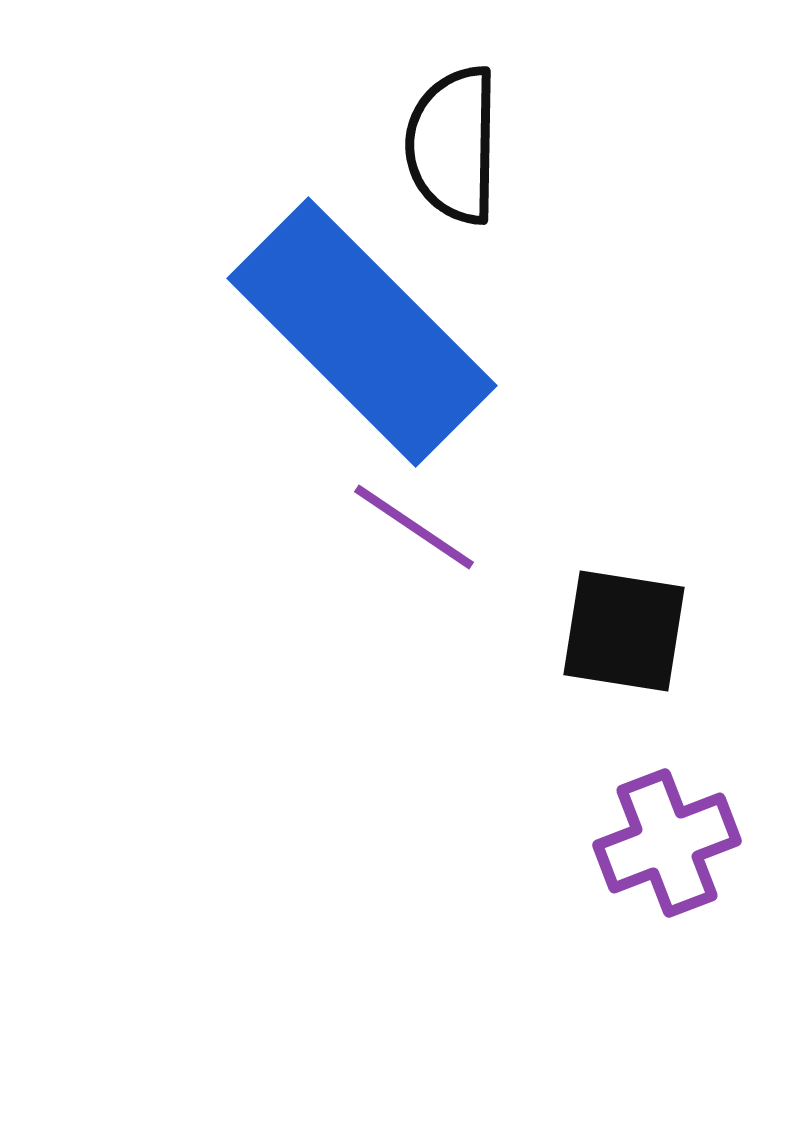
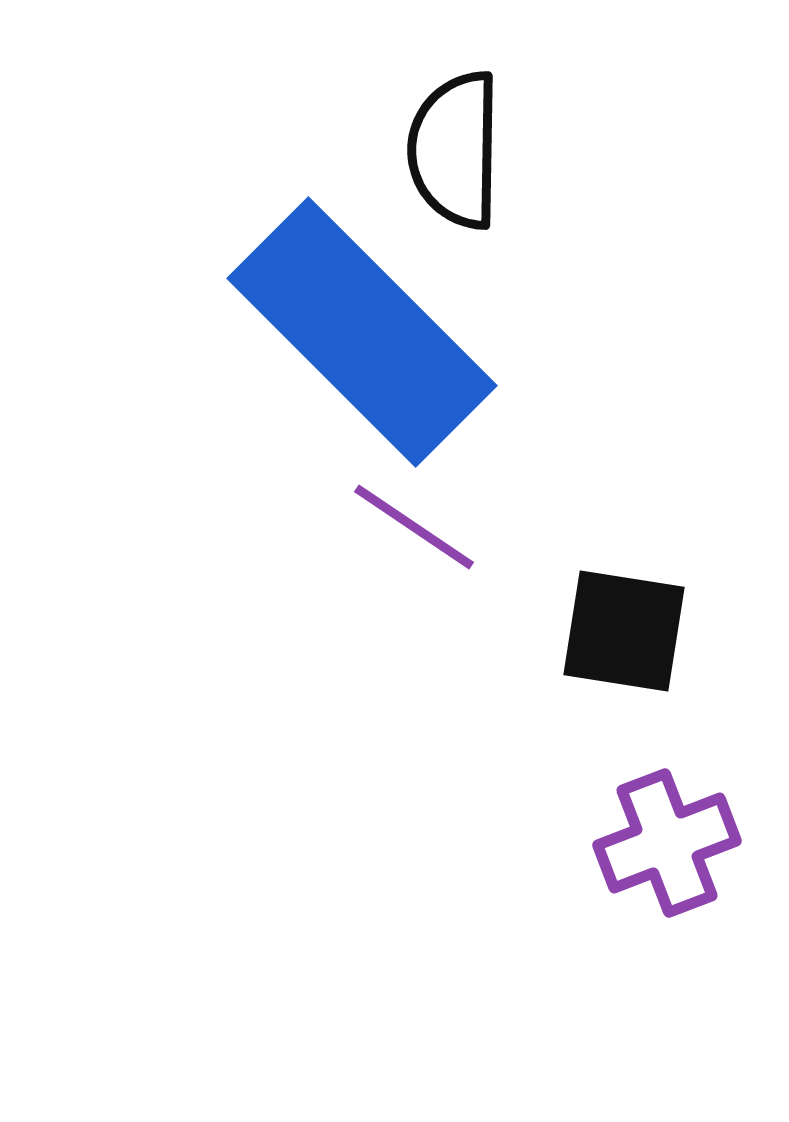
black semicircle: moved 2 px right, 5 px down
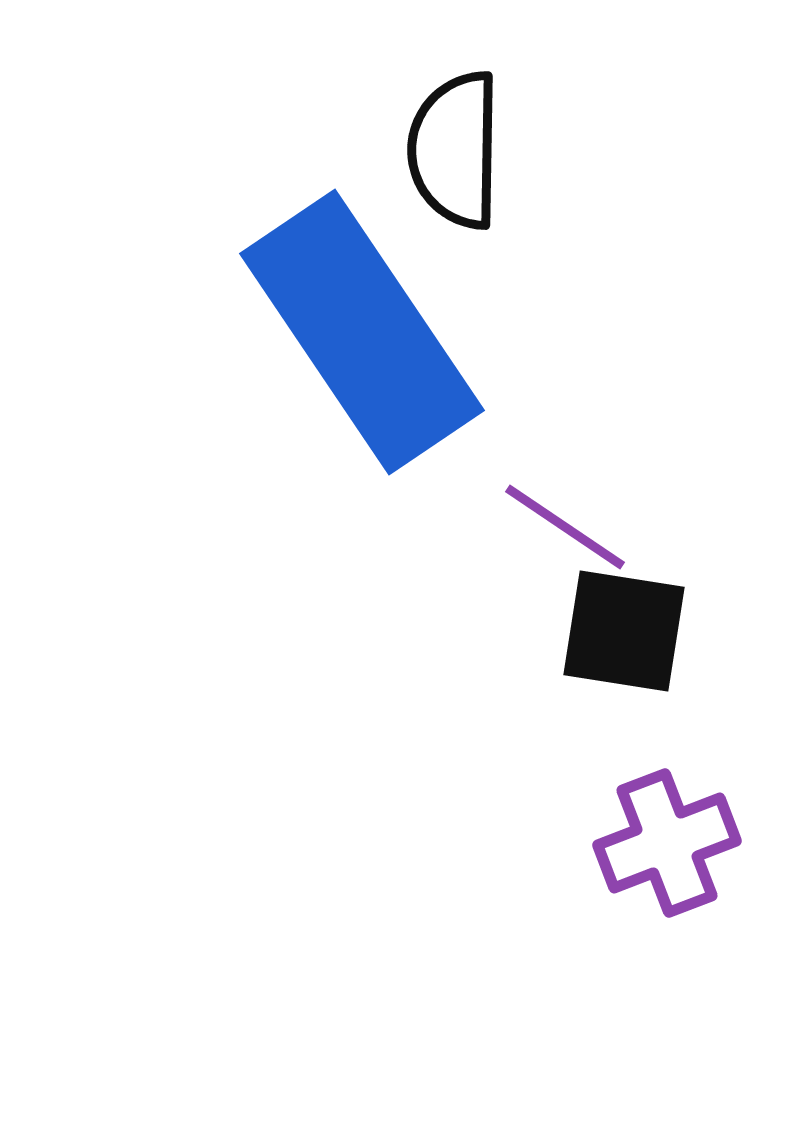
blue rectangle: rotated 11 degrees clockwise
purple line: moved 151 px right
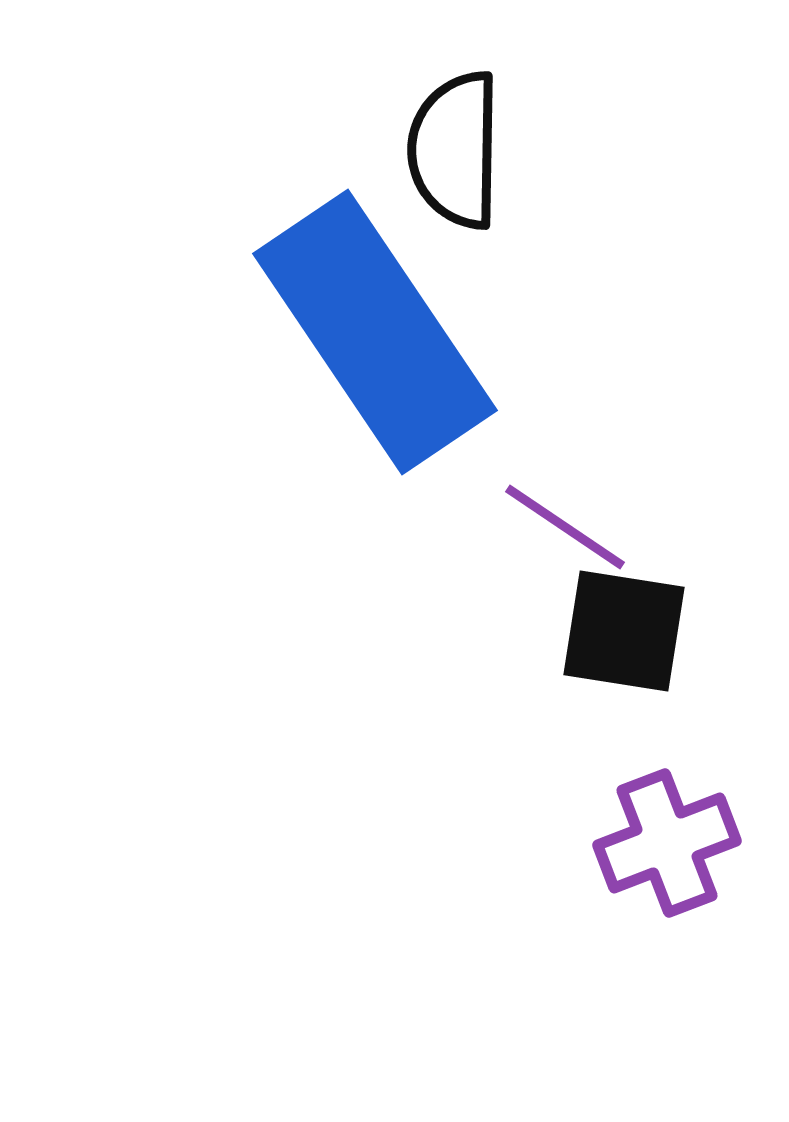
blue rectangle: moved 13 px right
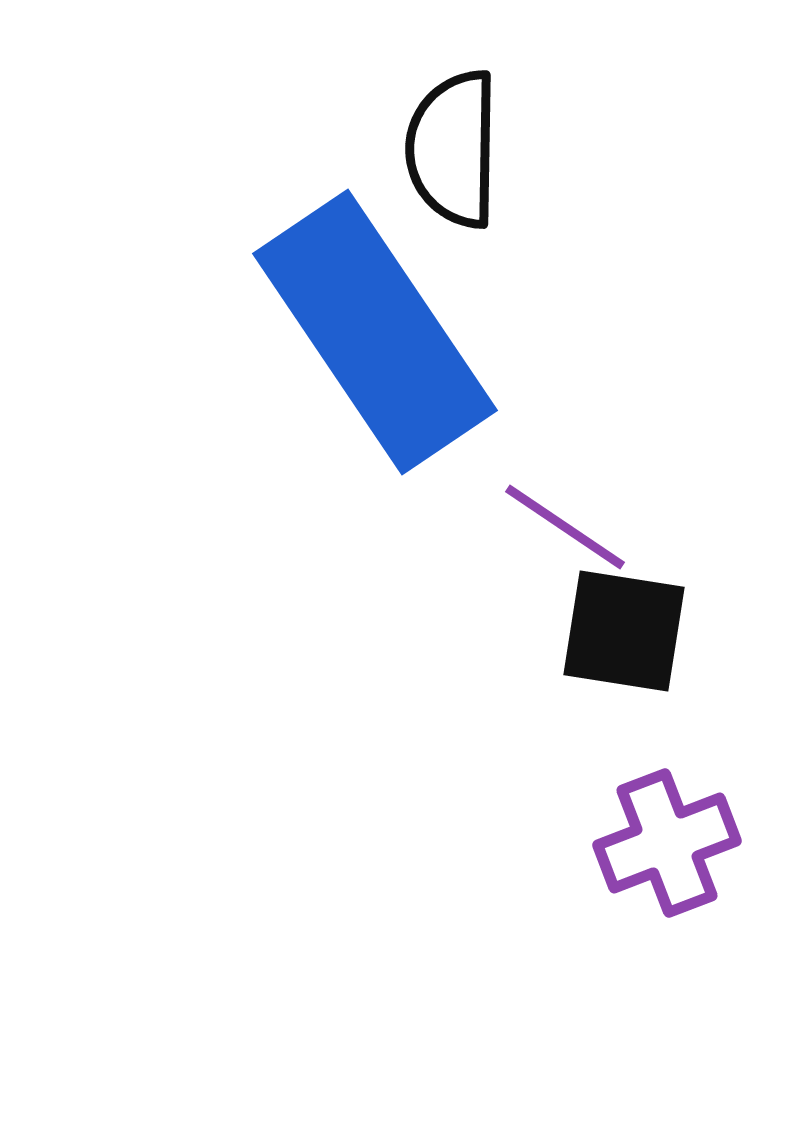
black semicircle: moved 2 px left, 1 px up
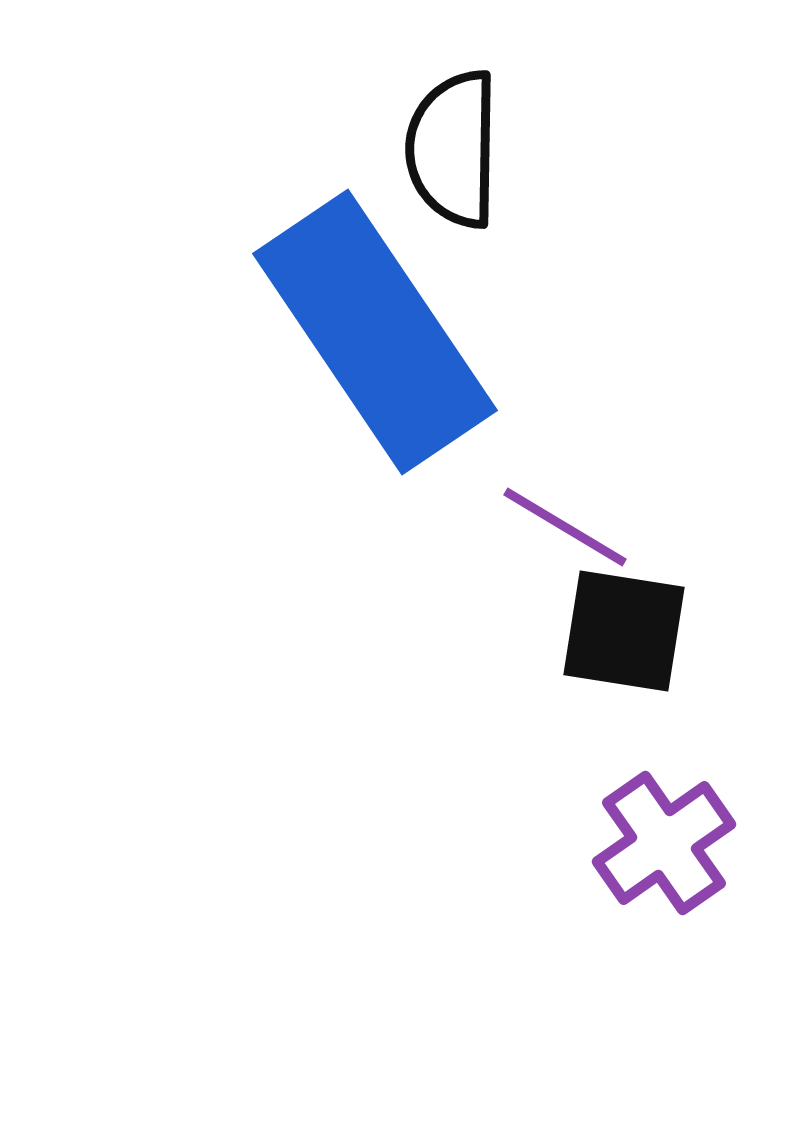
purple line: rotated 3 degrees counterclockwise
purple cross: moved 3 px left; rotated 14 degrees counterclockwise
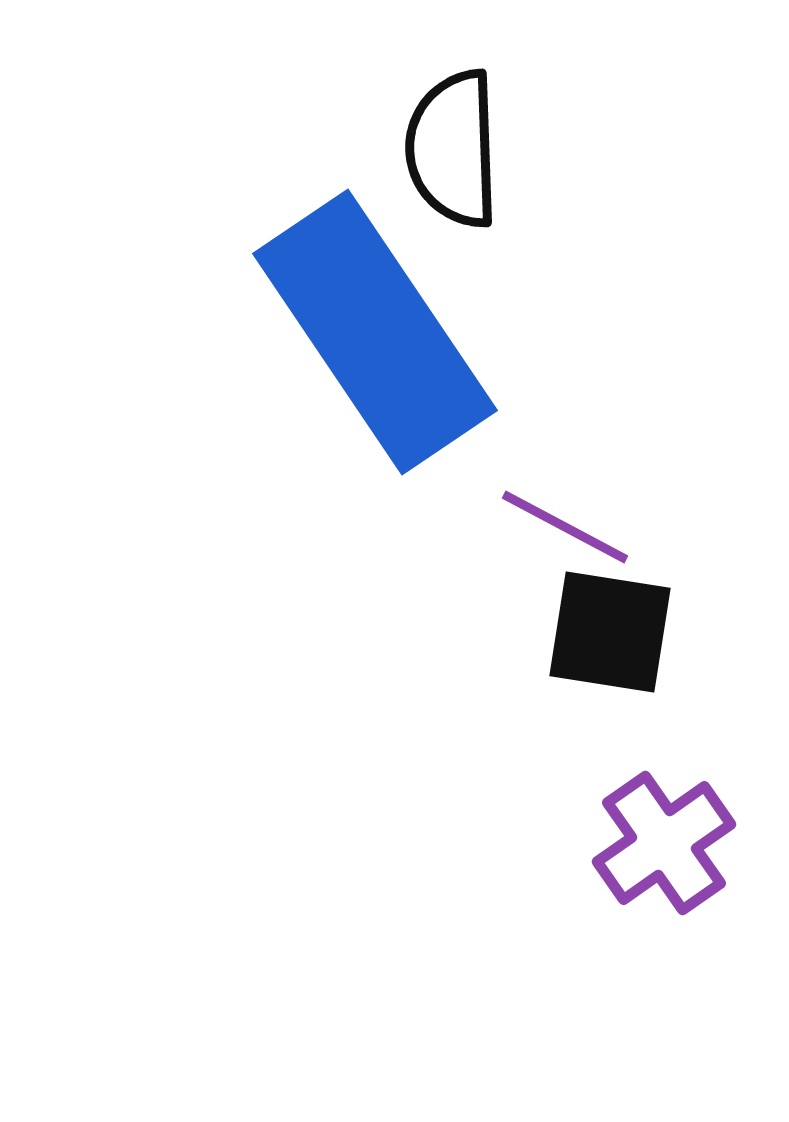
black semicircle: rotated 3 degrees counterclockwise
purple line: rotated 3 degrees counterclockwise
black square: moved 14 px left, 1 px down
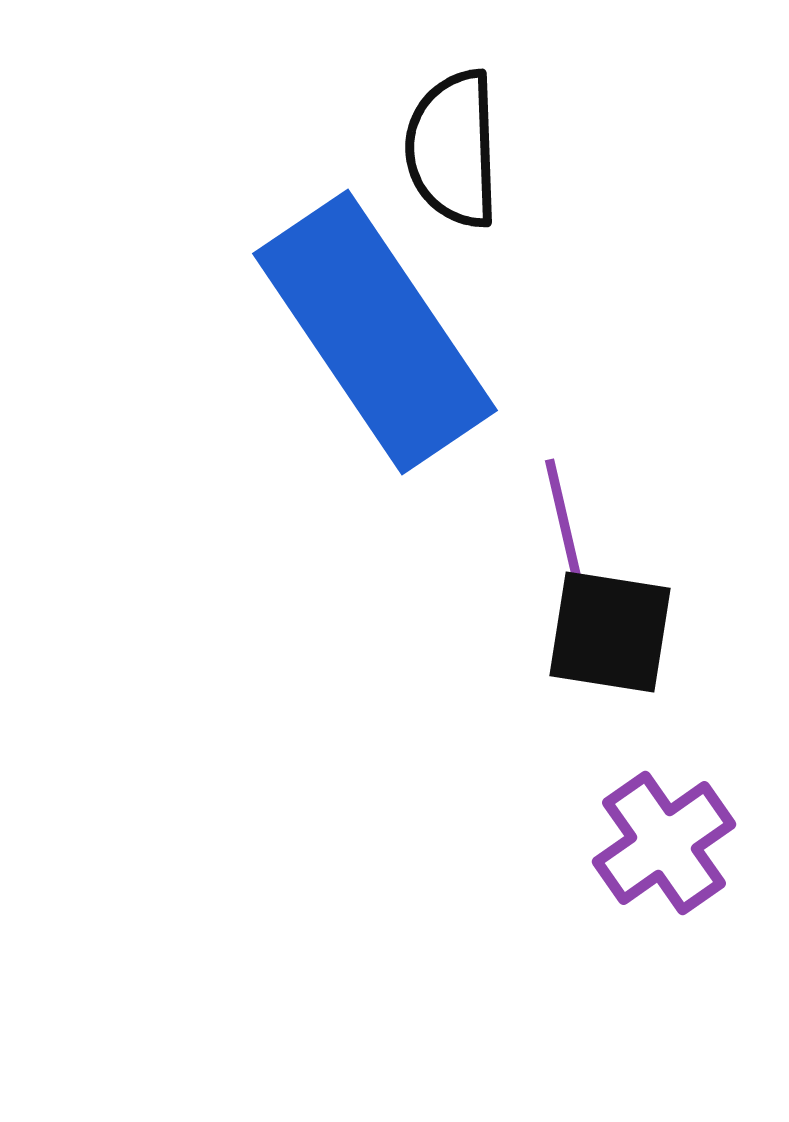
purple line: rotated 49 degrees clockwise
